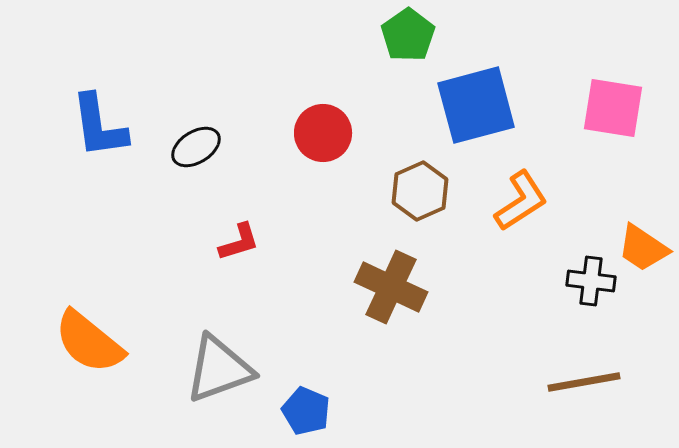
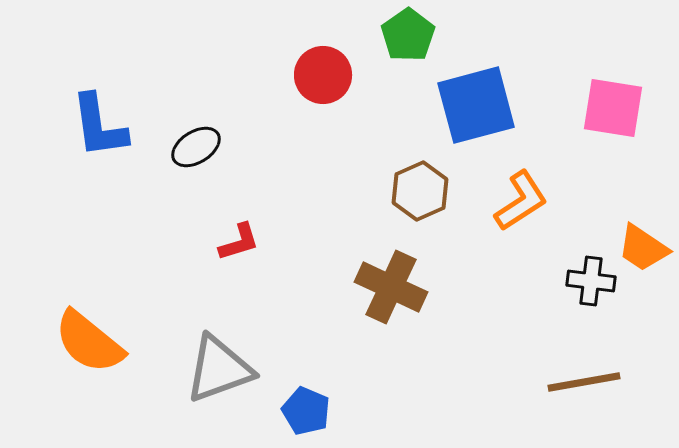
red circle: moved 58 px up
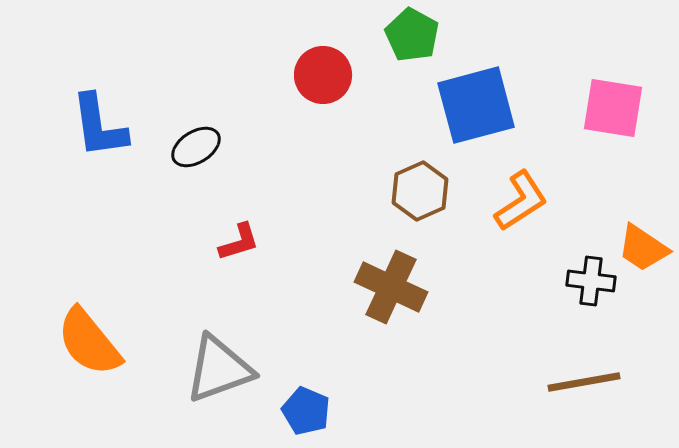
green pentagon: moved 4 px right; rotated 8 degrees counterclockwise
orange semicircle: rotated 12 degrees clockwise
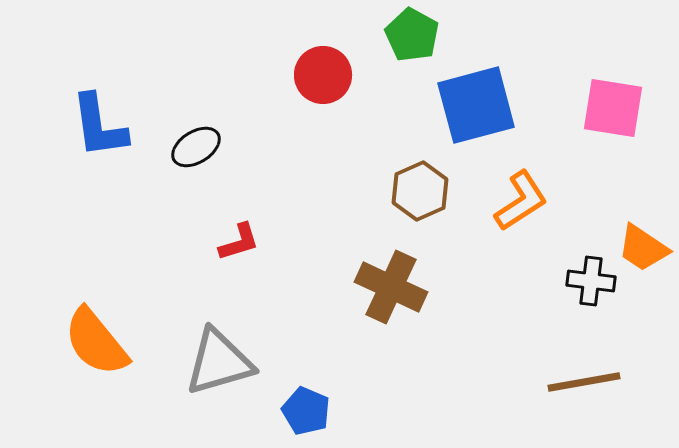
orange semicircle: moved 7 px right
gray triangle: moved 7 px up; rotated 4 degrees clockwise
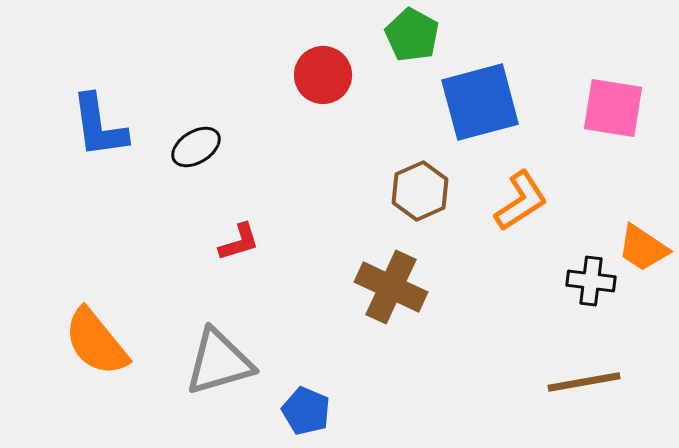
blue square: moved 4 px right, 3 px up
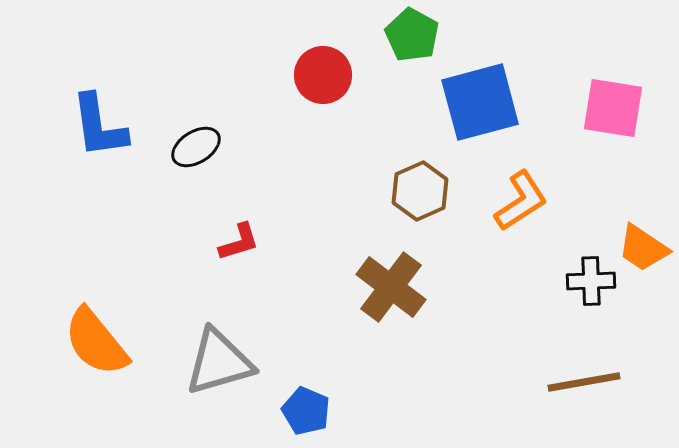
black cross: rotated 9 degrees counterclockwise
brown cross: rotated 12 degrees clockwise
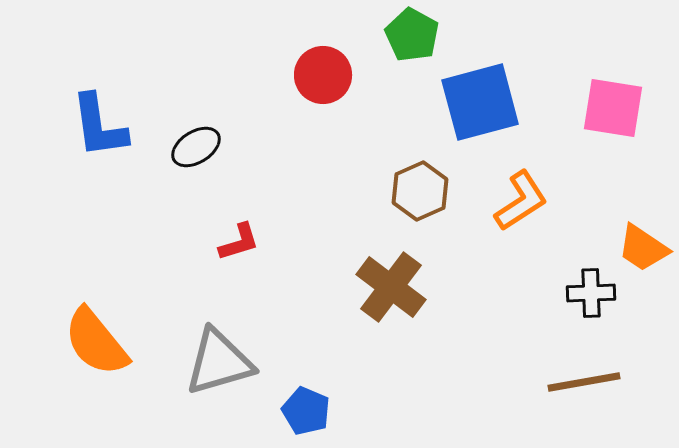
black cross: moved 12 px down
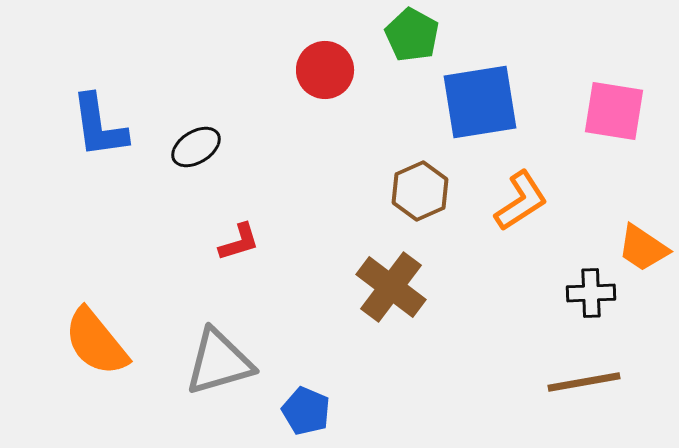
red circle: moved 2 px right, 5 px up
blue square: rotated 6 degrees clockwise
pink square: moved 1 px right, 3 px down
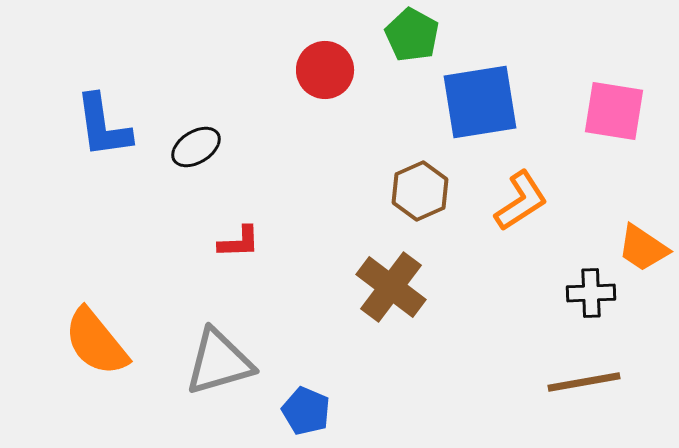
blue L-shape: moved 4 px right
red L-shape: rotated 15 degrees clockwise
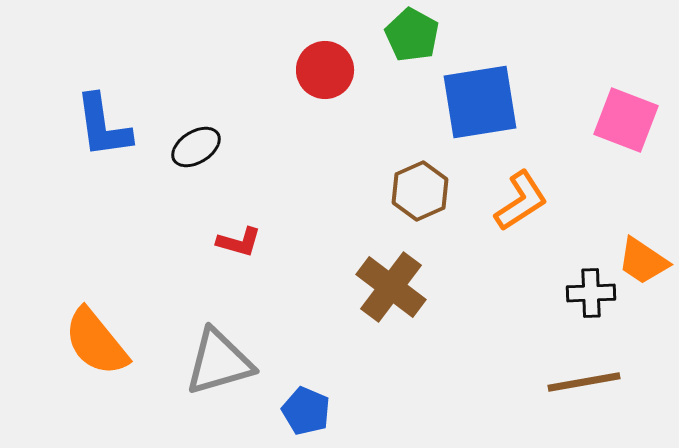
pink square: moved 12 px right, 9 px down; rotated 12 degrees clockwise
red L-shape: rotated 18 degrees clockwise
orange trapezoid: moved 13 px down
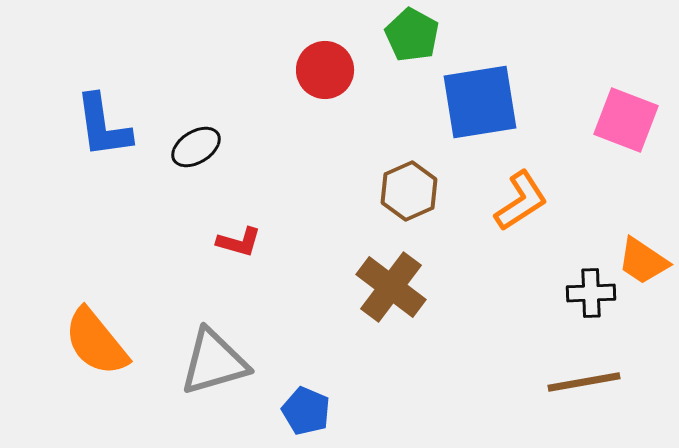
brown hexagon: moved 11 px left
gray triangle: moved 5 px left
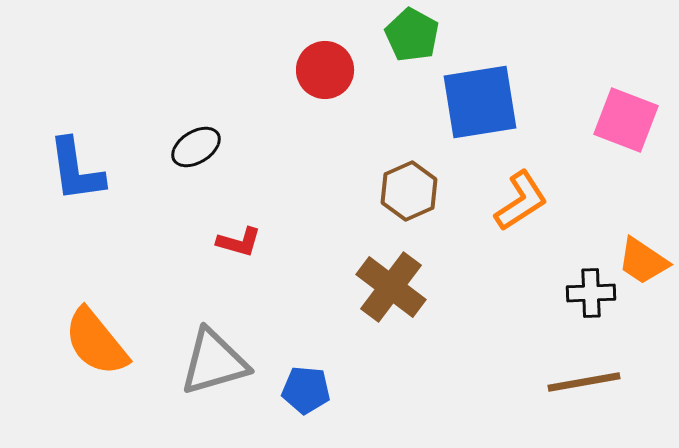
blue L-shape: moved 27 px left, 44 px down
blue pentagon: moved 21 px up; rotated 18 degrees counterclockwise
